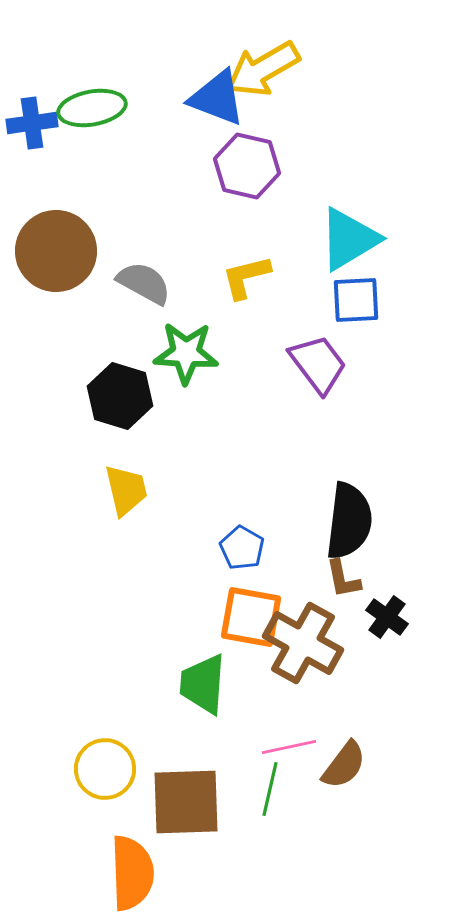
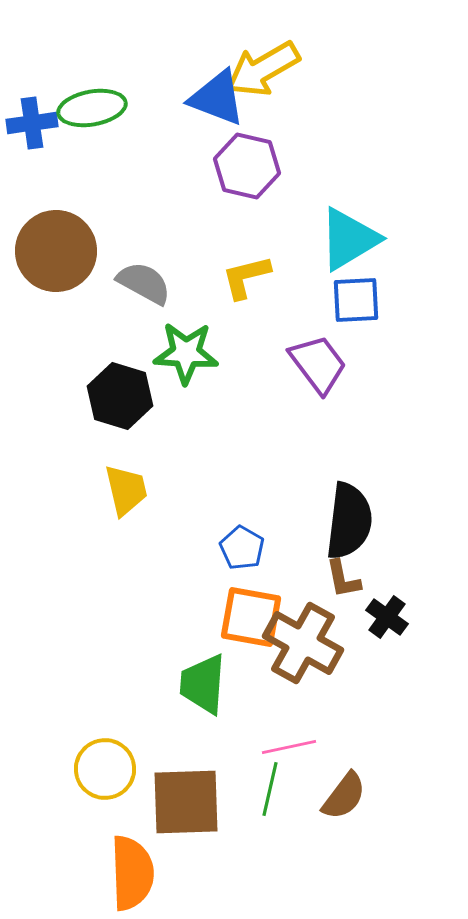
brown semicircle: moved 31 px down
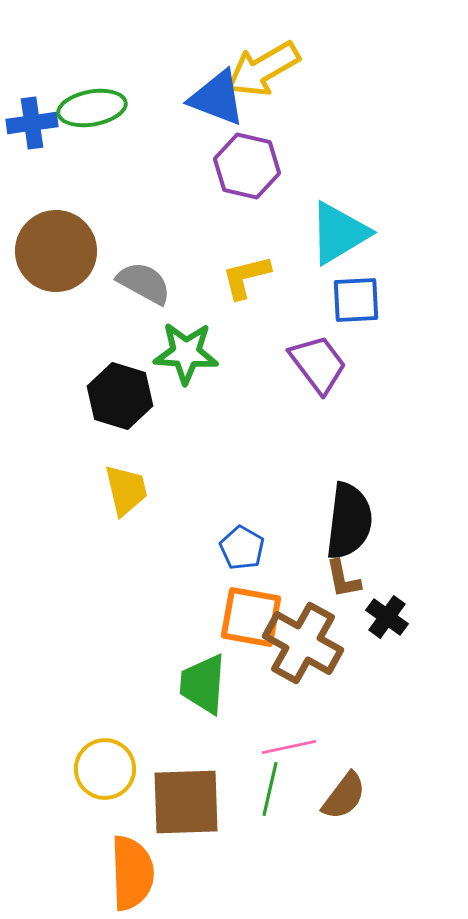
cyan triangle: moved 10 px left, 6 px up
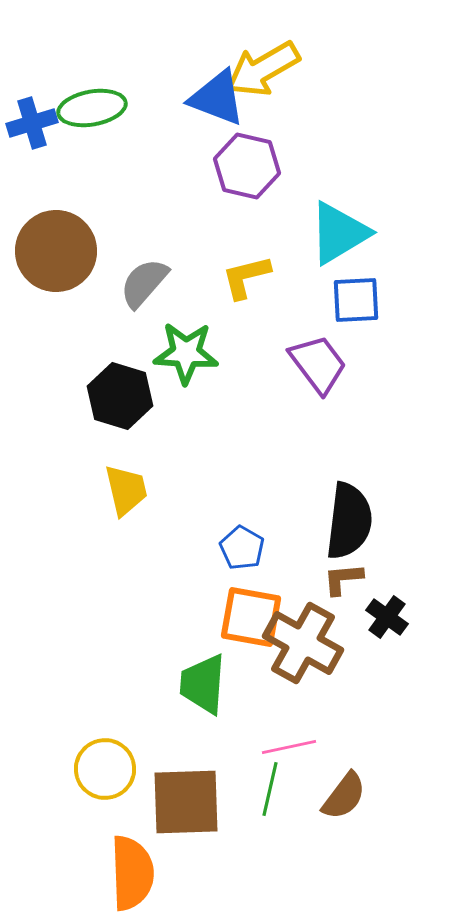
blue cross: rotated 9 degrees counterclockwise
gray semicircle: rotated 78 degrees counterclockwise
brown L-shape: rotated 96 degrees clockwise
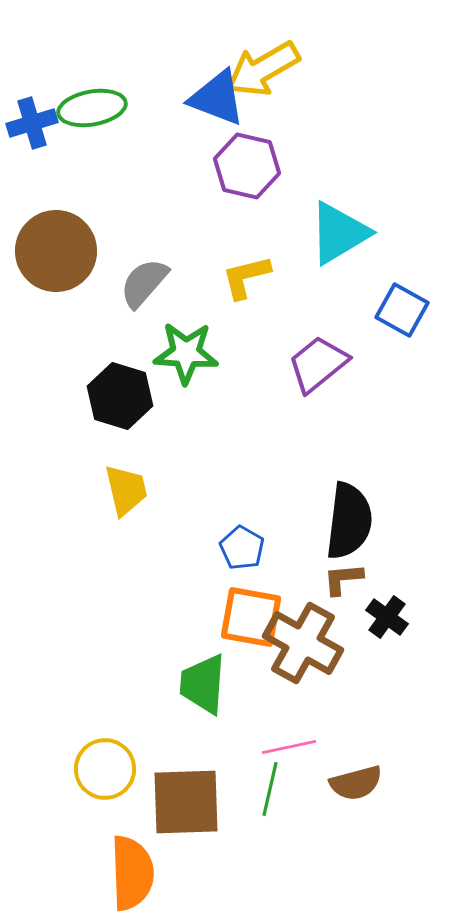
blue square: moved 46 px right, 10 px down; rotated 32 degrees clockwise
purple trapezoid: rotated 92 degrees counterclockwise
brown semicircle: moved 12 px right, 13 px up; rotated 38 degrees clockwise
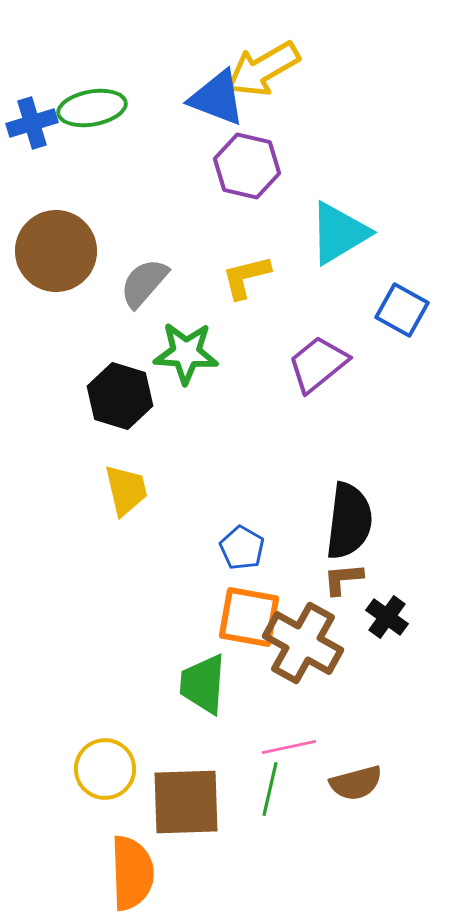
orange square: moved 2 px left
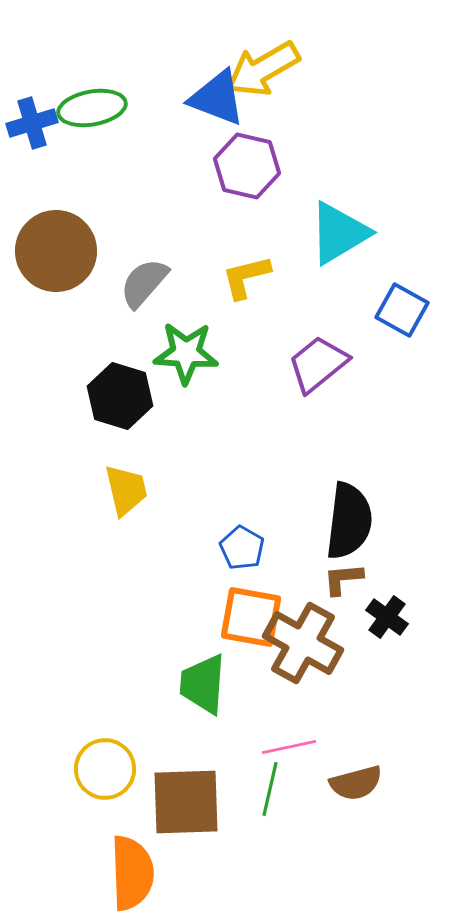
orange square: moved 2 px right
